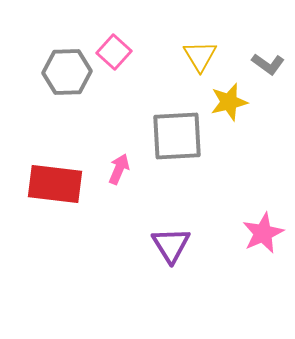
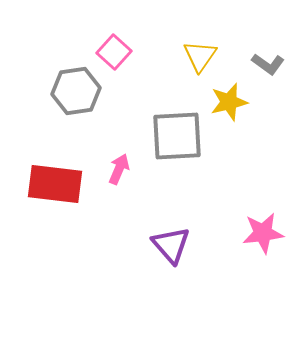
yellow triangle: rotated 6 degrees clockwise
gray hexagon: moved 9 px right, 19 px down; rotated 6 degrees counterclockwise
pink star: rotated 18 degrees clockwise
purple triangle: rotated 9 degrees counterclockwise
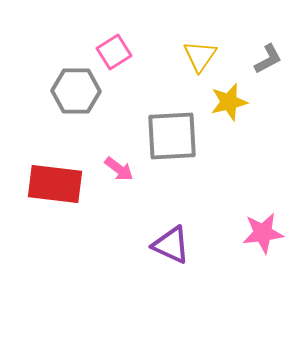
pink square: rotated 16 degrees clockwise
gray L-shape: moved 5 px up; rotated 64 degrees counterclockwise
gray hexagon: rotated 9 degrees clockwise
gray square: moved 5 px left
pink arrow: rotated 104 degrees clockwise
purple triangle: rotated 24 degrees counterclockwise
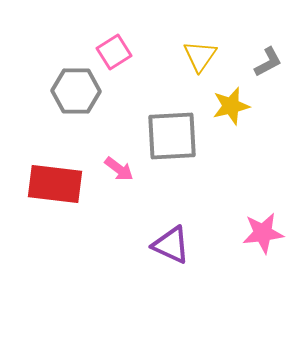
gray L-shape: moved 3 px down
yellow star: moved 2 px right, 4 px down
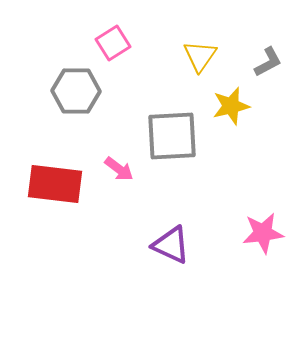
pink square: moved 1 px left, 9 px up
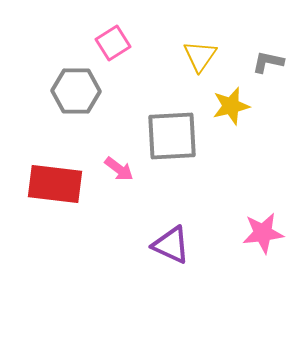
gray L-shape: rotated 140 degrees counterclockwise
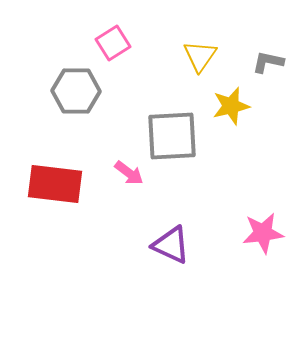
pink arrow: moved 10 px right, 4 px down
